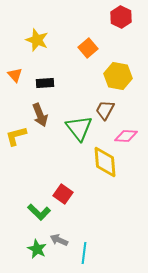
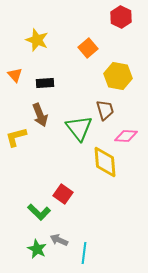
brown trapezoid: rotated 135 degrees clockwise
yellow L-shape: moved 1 px down
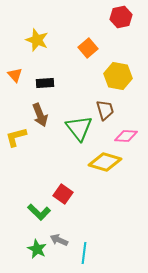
red hexagon: rotated 20 degrees clockwise
yellow diamond: rotated 68 degrees counterclockwise
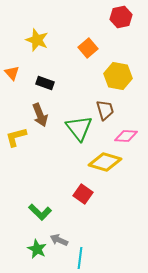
orange triangle: moved 3 px left, 2 px up
black rectangle: rotated 24 degrees clockwise
red square: moved 20 px right
green L-shape: moved 1 px right
cyan line: moved 4 px left, 5 px down
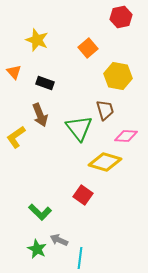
orange triangle: moved 2 px right, 1 px up
yellow L-shape: rotated 20 degrees counterclockwise
red square: moved 1 px down
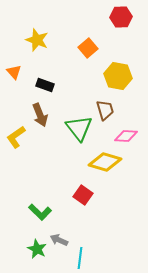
red hexagon: rotated 10 degrees clockwise
black rectangle: moved 2 px down
